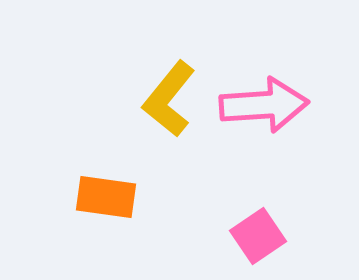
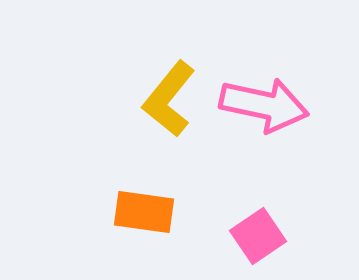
pink arrow: rotated 16 degrees clockwise
orange rectangle: moved 38 px right, 15 px down
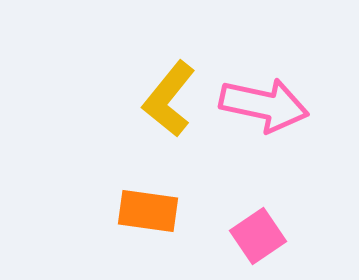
orange rectangle: moved 4 px right, 1 px up
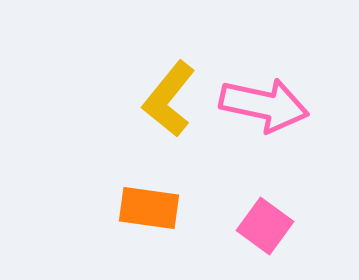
orange rectangle: moved 1 px right, 3 px up
pink square: moved 7 px right, 10 px up; rotated 20 degrees counterclockwise
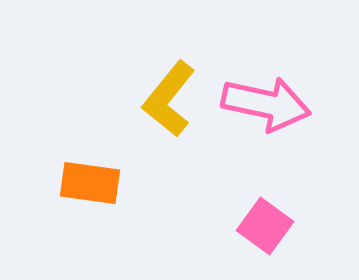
pink arrow: moved 2 px right, 1 px up
orange rectangle: moved 59 px left, 25 px up
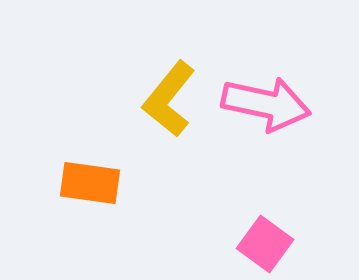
pink square: moved 18 px down
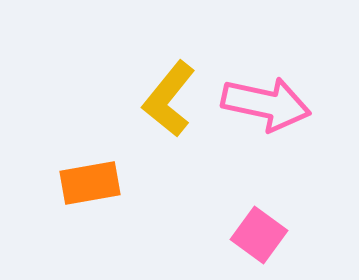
orange rectangle: rotated 18 degrees counterclockwise
pink square: moved 6 px left, 9 px up
